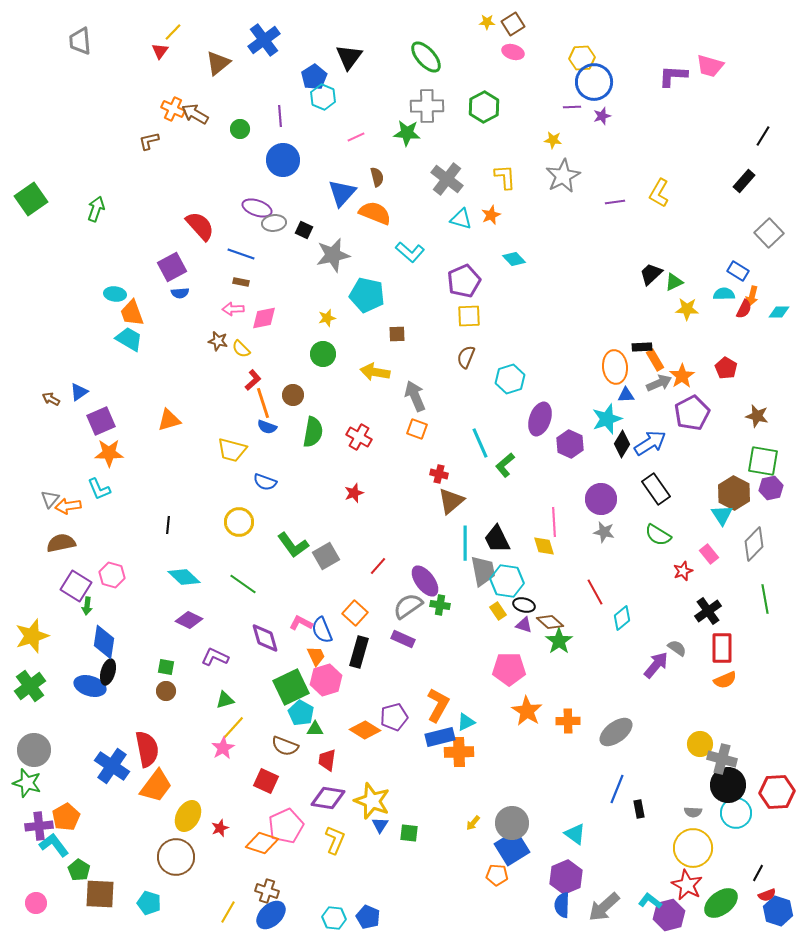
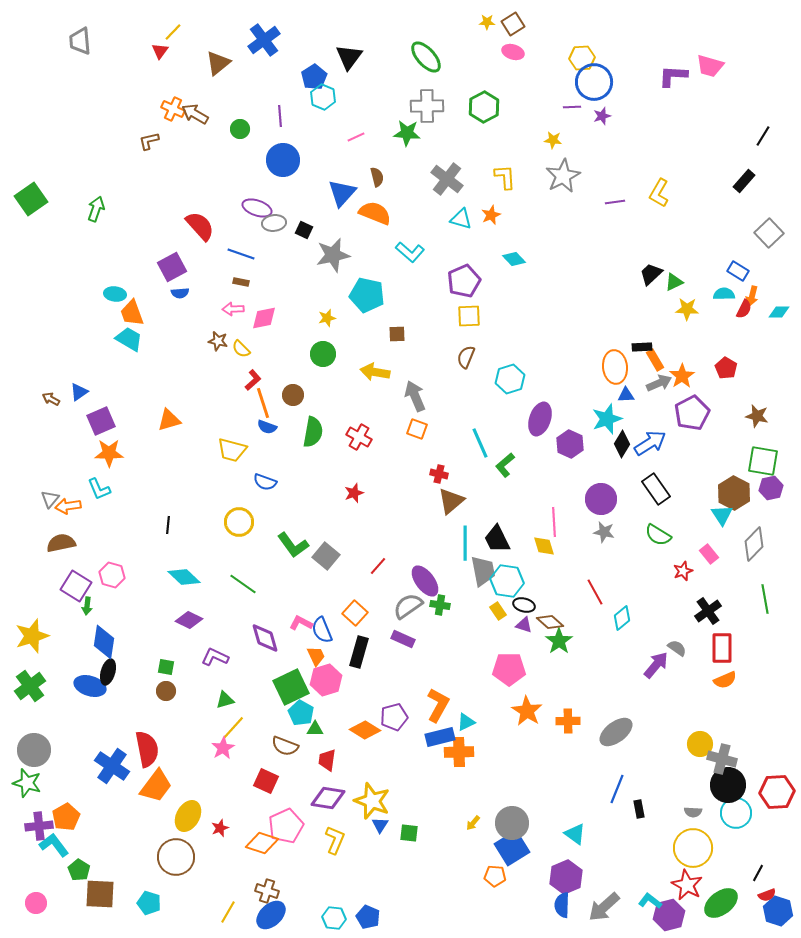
gray square at (326, 556): rotated 20 degrees counterclockwise
orange pentagon at (497, 875): moved 2 px left, 1 px down
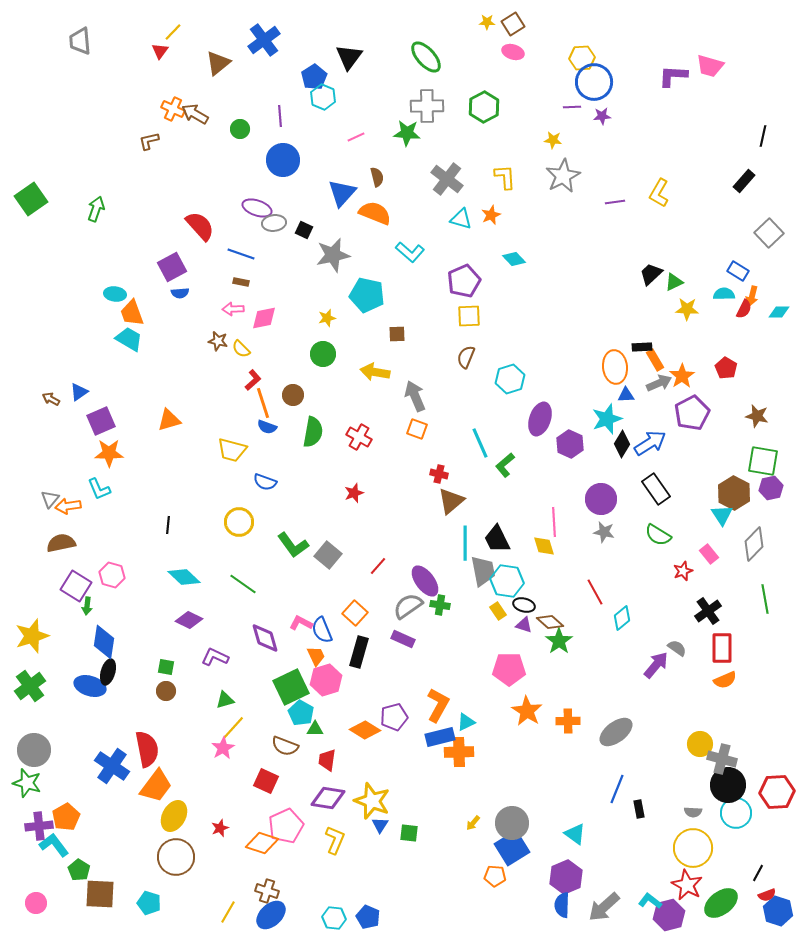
purple star at (602, 116): rotated 12 degrees clockwise
black line at (763, 136): rotated 20 degrees counterclockwise
gray square at (326, 556): moved 2 px right, 1 px up
yellow ellipse at (188, 816): moved 14 px left
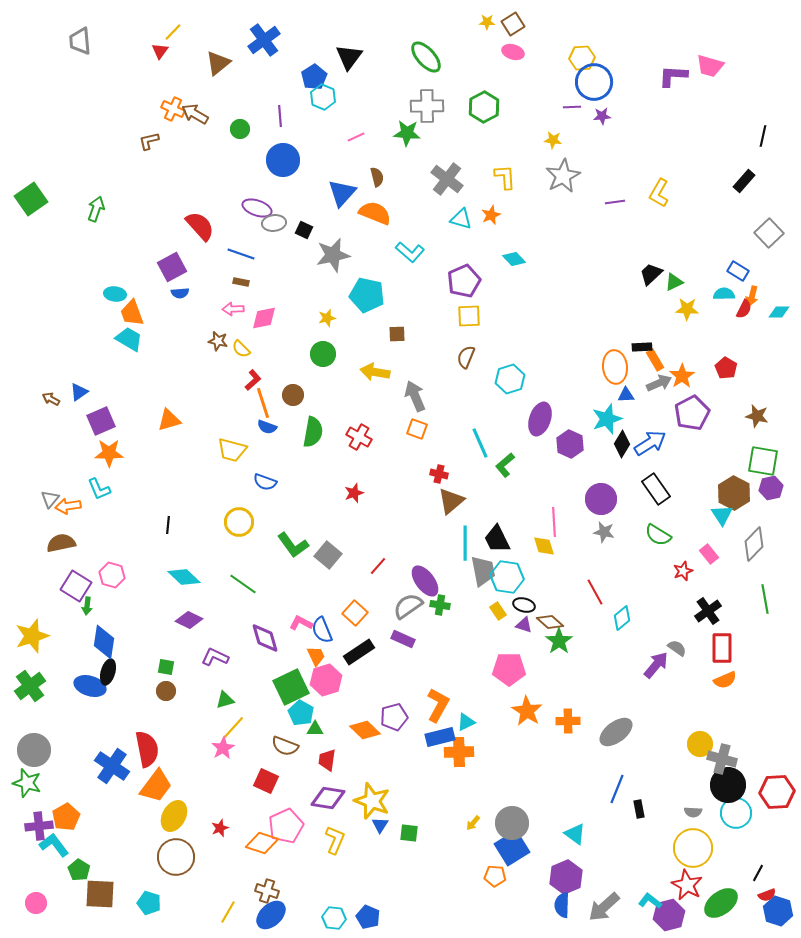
cyan hexagon at (507, 581): moved 4 px up
black rectangle at (359, 652): rotated 40 degrees clockwise
orange diamond at (365, 730): rotated 12 degrees clockwise
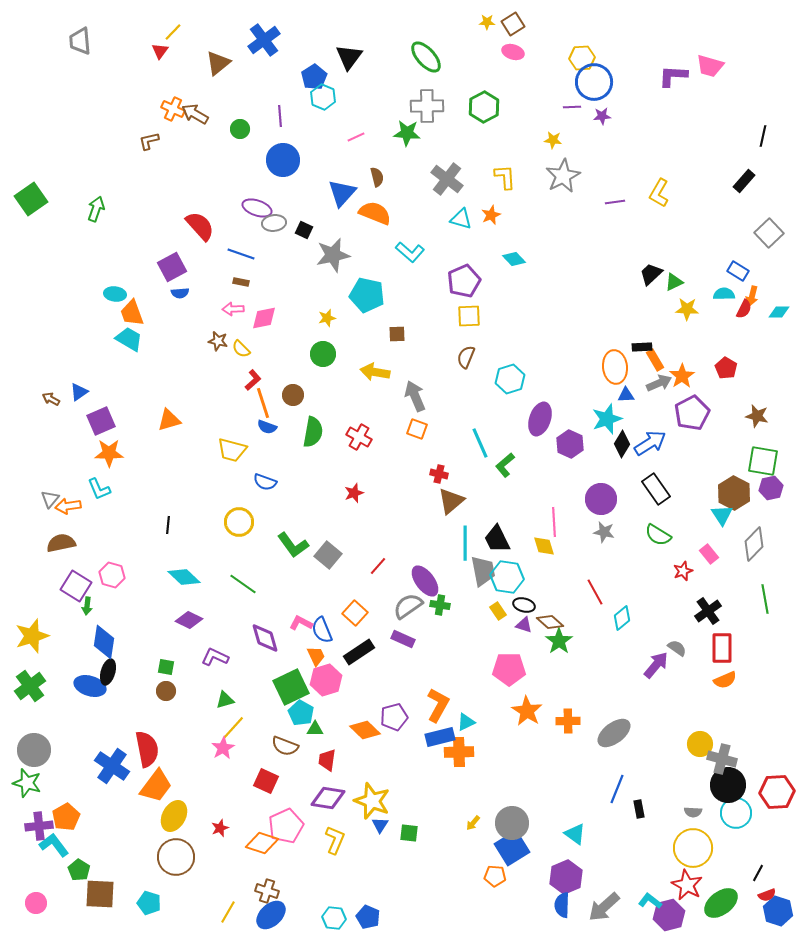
gray ellipse at (616, 732): moved 2 px left, 1 px down
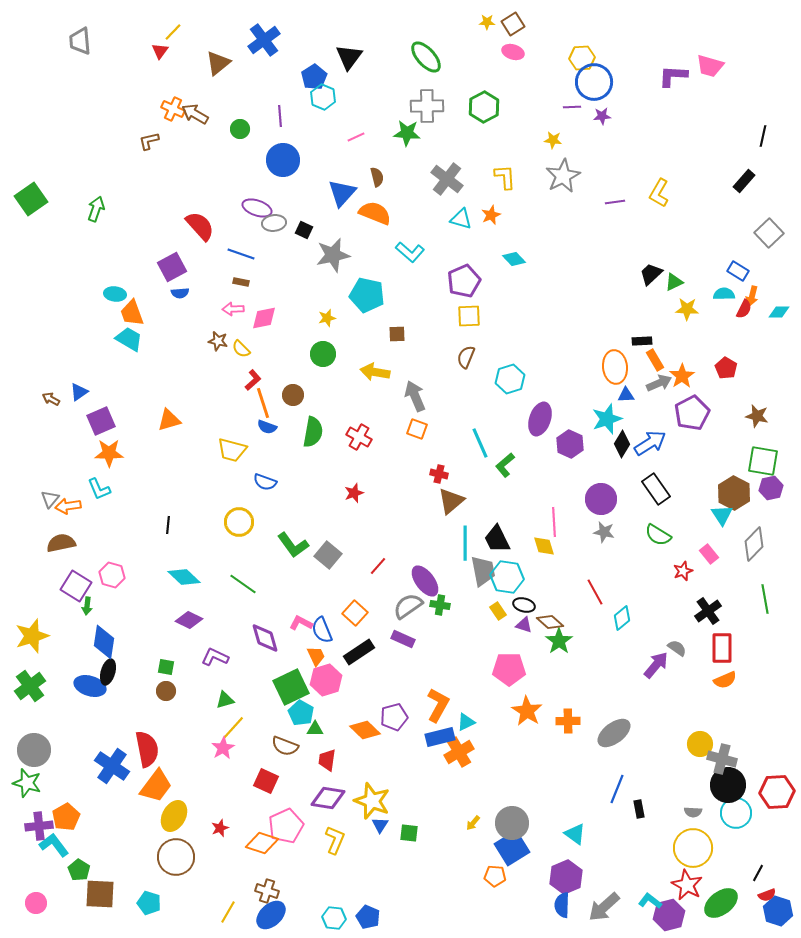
black rectangle at (642, 347): moved 6 px up
orange cross at (459, 752): rotated 28 degrees counterclockwise
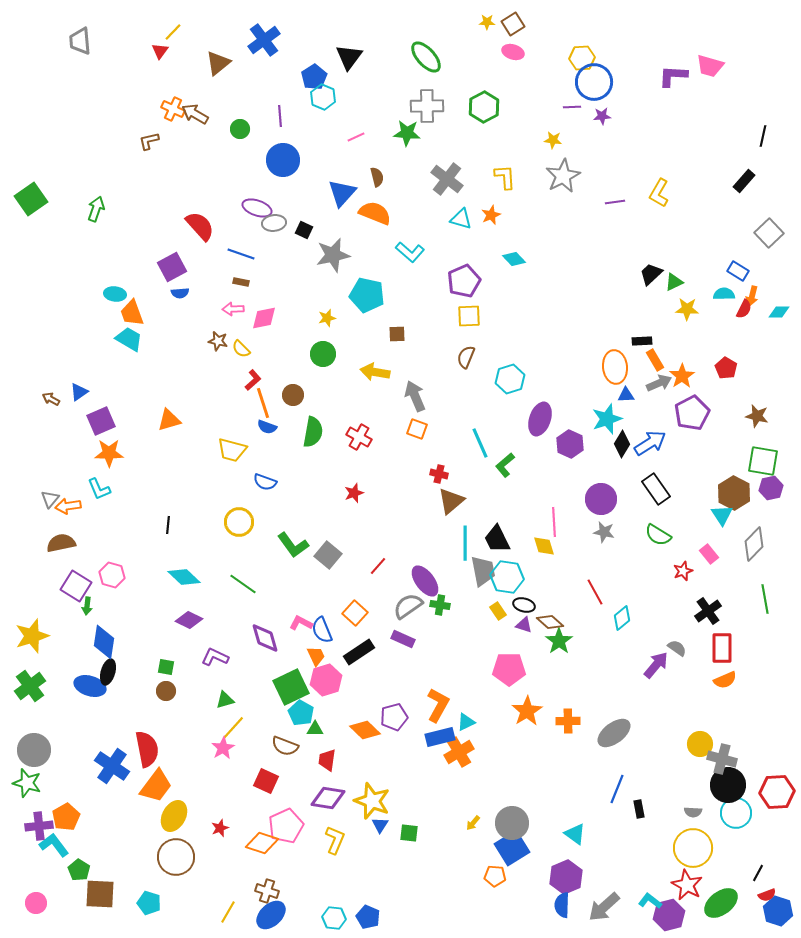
orange star at (527, 711): rotated 8 degrees clockwise
